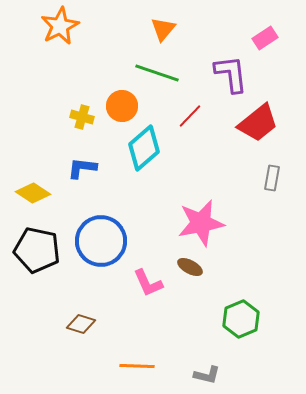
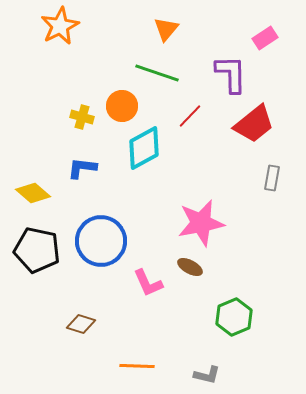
orange triangle: moved 3 px right
purple L-shape: rotated 6 degrees clockwise
red trapezoid: moved 4 px left, 1 px down
cyan diamond: rotated 12 degrees clockwise
yellow diamond: rotated 8 degrees clockwise
green hexagon: moved 7 px left, 2 px up
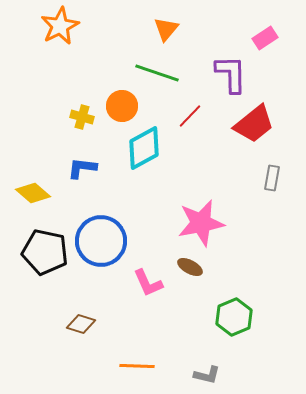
black pentagon: moved 8 px right, 2 px down
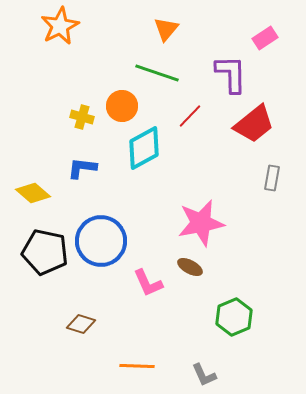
gray L-shape: moved 3 px left; rotated 52 degrees clockwise
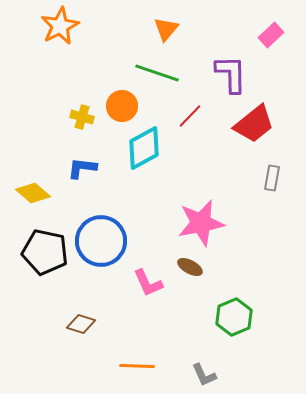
pink rectangle: moved 6 px right, 3 px up; rotated 10 degrees counterclockwise
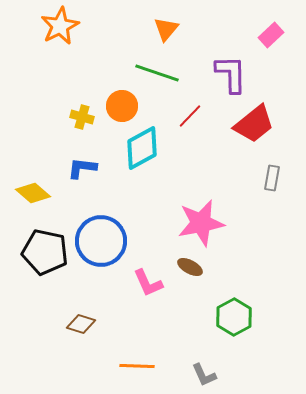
cyan diamond: moved 2 px left
green hexagon: rotated 6 degrees counterclockwise
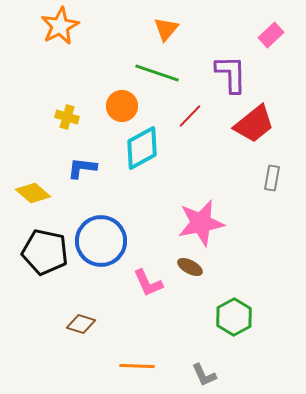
yellow cross: moved 15 px left
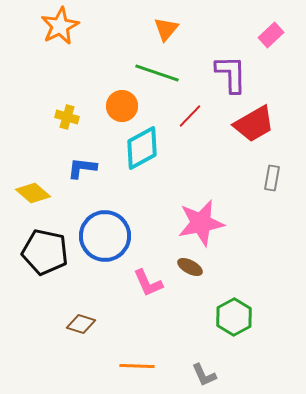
red trapezoid: rotated 9 degrees clockwise
blue circle: moved 4 px right, 5 px up
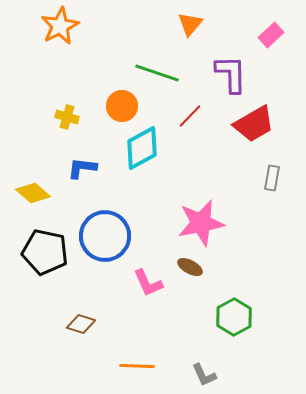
orange triangle: moved 24 px right, 5 px up
